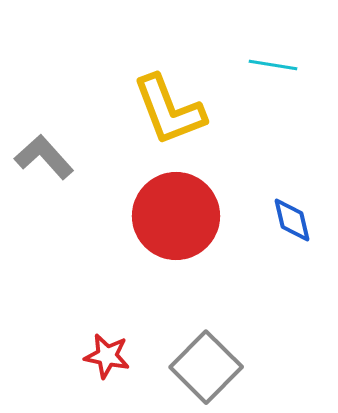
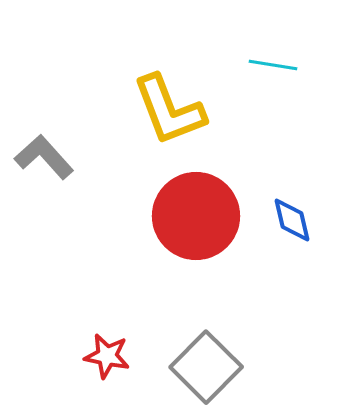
red circle: moved 20 px right
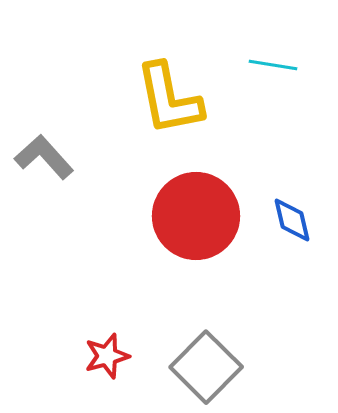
yellow L-shape: moved 11 px up; rotated 10 degrees clockwise
red star: rotated 27 degrees counterclockwise
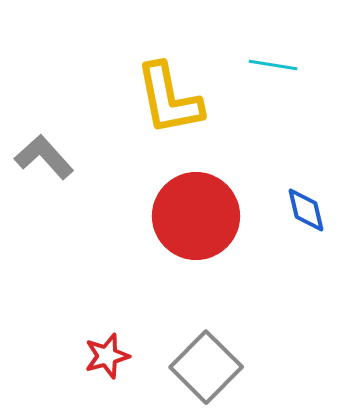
blue diamond: moved 14 px right, 10 px up
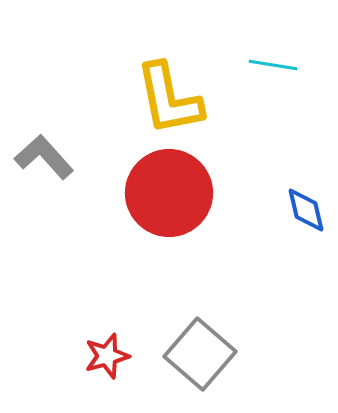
red circle: moved 27 px left, 23 px up
gray square: moved 6 px left, 13 px up; rotated 4 degrees counterclockwise
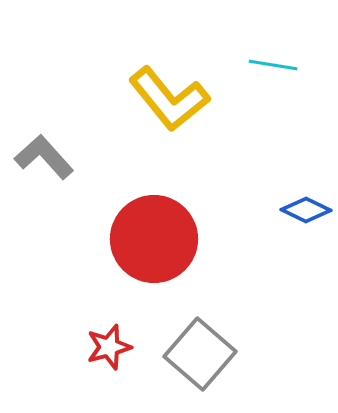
yellow L-shape: rotated 28 degrees counterclockwise
red circle: moved 15 px left, 46 px down
blue diamond: rotated 51 degrees counterclockwise
red star: moved 2 px right, 9 px up
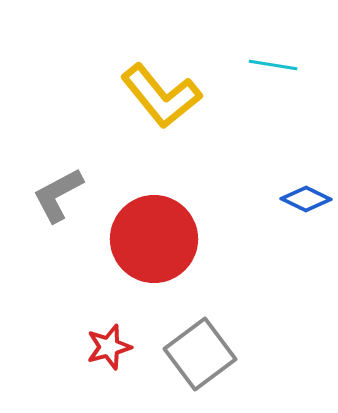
yellow L-shape: moved 8 px left, 3 px up
gray L-shape: moved 14 px right, 38 px down; rotated 76 degrees counterclockwise
blue diamond: moved 11 px up
gray square: rotated 12 degrees clockwise
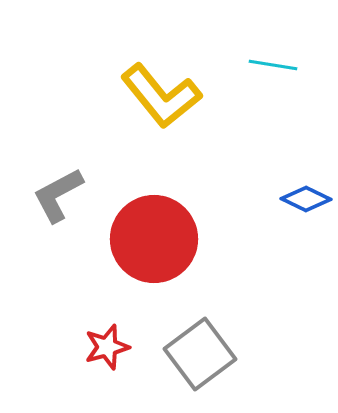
red star: moved 2 px left
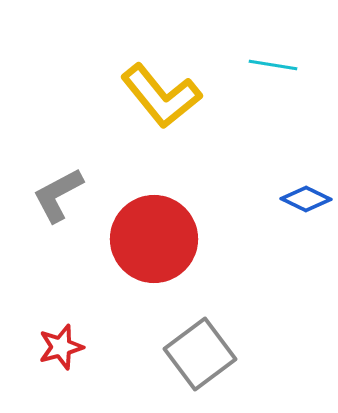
red star: moved 46 px left
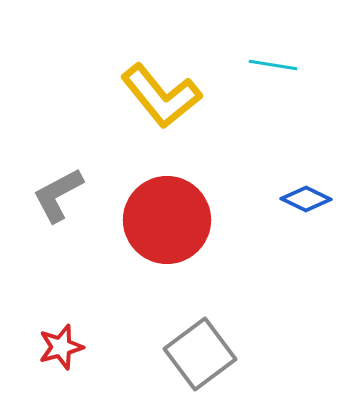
red circle: moved 13 px right, 19 px up
